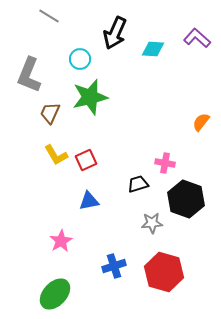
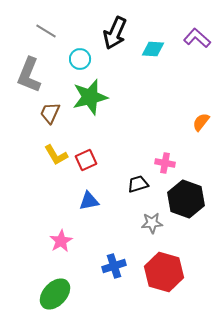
gray line: moved 3 px left, 15 px down
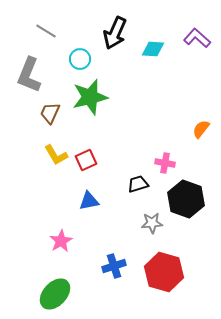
orange semicircle: moved 7 px down
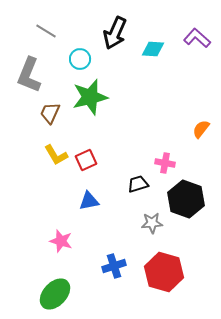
pink star: rotated 25 degrees counterclockwise
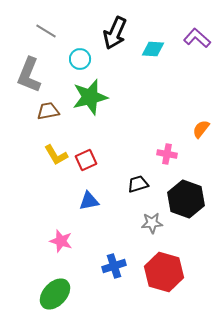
brown trapezoid: moved 2 px left, 2 px up; rotated 55 degrees clockwise
pink cross: moved 2 px right, 9 px up
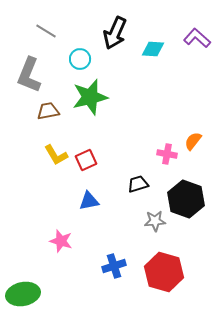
orange semicircle: moved 8 px left, 12 px down
gray star: moved 3 px right, 2 px up
green ellipse: moved 32 px left; rotated 36 degrees clockwise
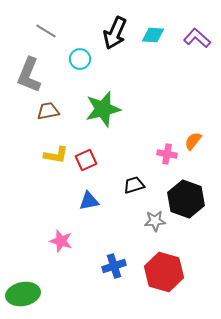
cyan diamond: moved 14 px up
green star: moved 13 px right, 12 px down
yellow L-shape: rotated 50 degrees counterclockwise
black trapezoid: moved 4 px left, 1 px down
